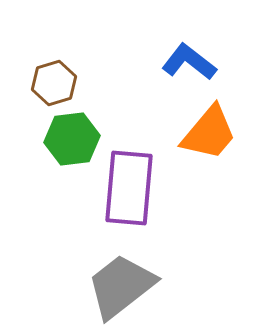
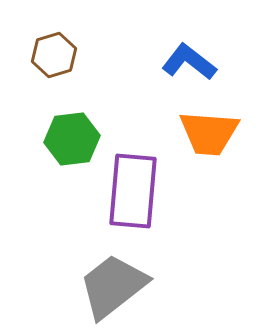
brown hexagon: moved 28 px up
orange trapezoid: rotated 54 degrees clockwise
purple rectangle: moved 4 px right, 3 px down
gray trapezoid: moved 8 px left
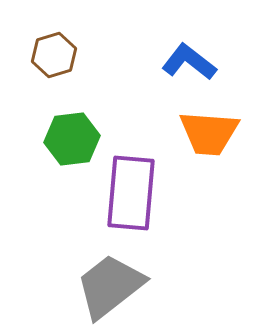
purple rectangle: moved 2 px left, 2 px down
gray trapezoid: moved 3 px left
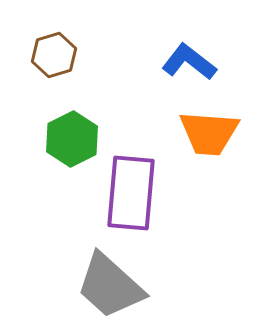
green hexagon: rotated 20 degrees counterclockwise
gray trapezoid: rotated 100 degrees counterclockwise
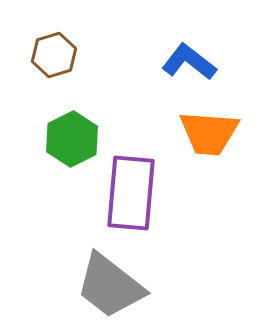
gray trapezoid: rotated 4 degrees counterclockwise
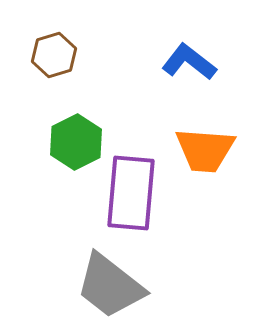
orange trapezoid: moved 4 px left, 17 px down
green hexagon: moved 4 px right, 3 px down
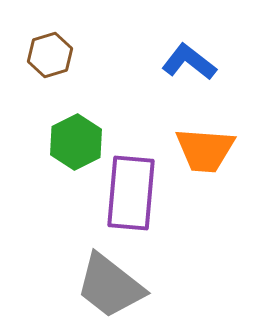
brown hexagon: moved 4 px left
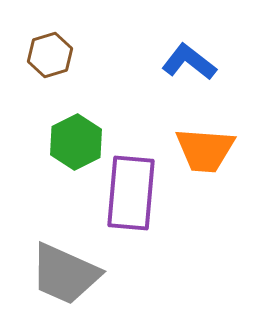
gray trapezoid: moved 45 px left, 12 px up; rotated 14 degrees counterclockwise
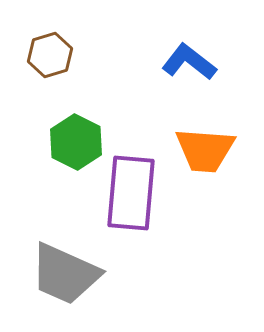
green hexagon: rotated 6 degrees counterclockwise
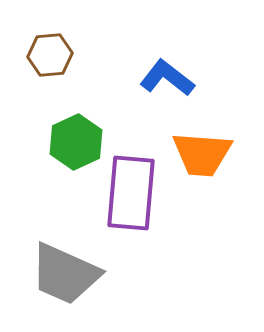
brown hexagon: rotated 12 degrees clockwise
blue L-shape: moved 22 px left, 16 px down
green hexagon: rotated 8 degrees clockwise
orange trapezoid: moved 3 px left, 4 px down
